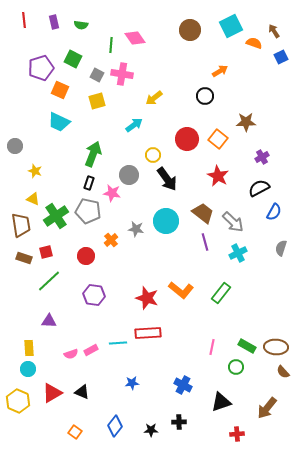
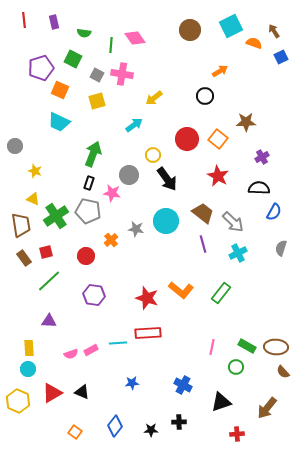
green semicircle at (81, 25): moved 3 px right, 8 px down
black semicircle at (259, 188): rotated 30 degrees clockwise
purple line at (205, 242): moved 2 px left, 2 px down
brown rectangle at (24, 258): rotated 35 degrees clockwise
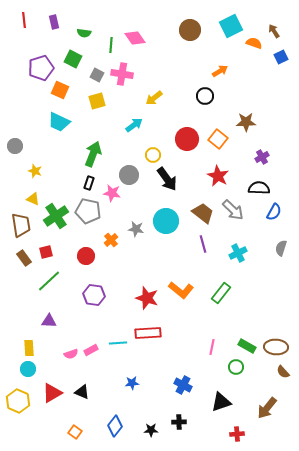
gray arrow at (233, 222): moved 12 px up
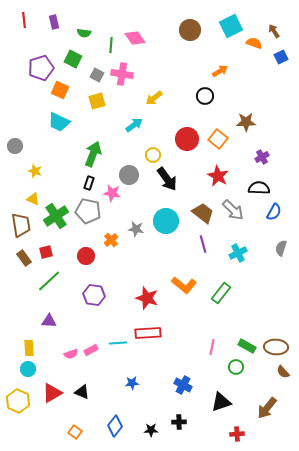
orange L-shape at (181, 290): moved 3 px right, 5 px up
